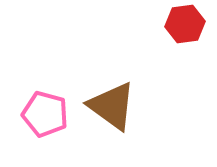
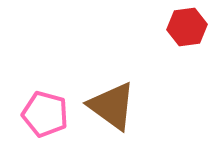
red hexagon: moved 2 px right, 3 px down
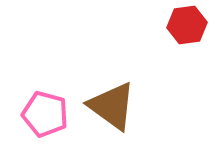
red hexagon: moved 2 px up
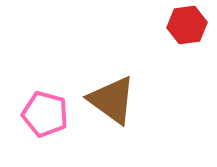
brown triangle: moved 6 px up
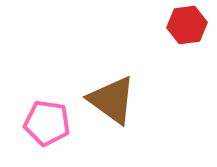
pink pentagon: moved 2 px right, 9 px down; rotated 6 degrees counterclockwise
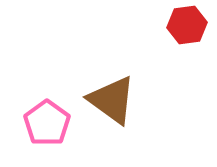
pink pentagon: rotated 27 degrees clockwise
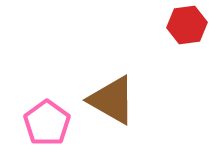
brown triangle: rotated 6 degrees counterclockwise
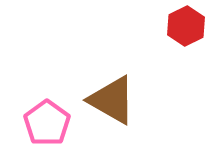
red hexagon: moved 1 px left, 1 px down; rotated 18 degrees counterclockwise
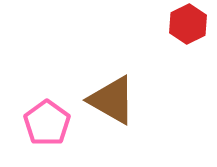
red hexagon: moved 2 px right, 2 px up
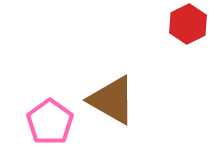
pink pentagon: moved 3 px right, 1 px up
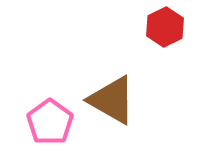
red hexagon: moved 23 px left, 3 px down
